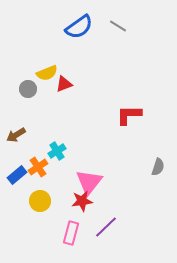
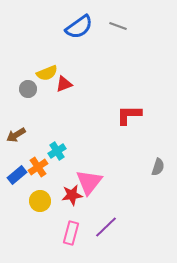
gray line: rotated 12 degrees counterclockwise
red star: moved 10 px left, 6 px up
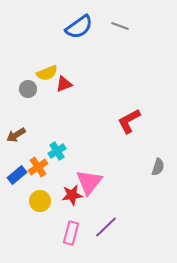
gray line: moved 2 px right
red L-shape: moved 6 px down; rotated 28 degrees counterclockwise
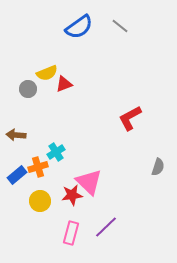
gray line: rotated 18 degrees clockwise
red L-shape: moved 1 px right, 3 px up
brown arrow: rotated 36 degrees clockwise
cyan cross: moved 1 px left, 1 px down
orange cross: rotated 18 degrees clockwise
pink triangle: rotated 24 degrees counterclockwise
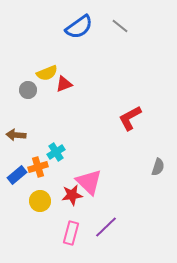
gray circle: moved 1 px down
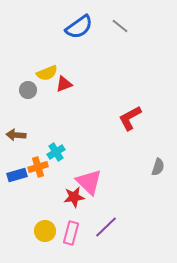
blue rectangle: rotated 24 degrees clockwise
red star: moved 2 px right, 2 px down
yellow circle: moved 5 px right, 30 px down
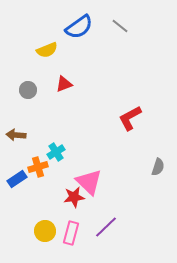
yellow semicircle: moved 23 px up
blue rectangle: moved 4 px down; rotated 18 degrees counterclockwise
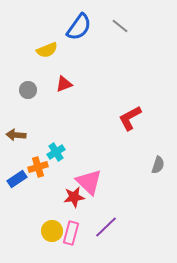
blue semicircle: rotated 20 degrees counterclockwise
gray semicircle: moved 2 px up
yellow circle: moved 7 px right
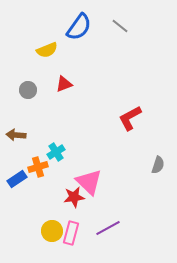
purple line: moved 2 px right, 1 px down; rotated 15 degrees clockwise
